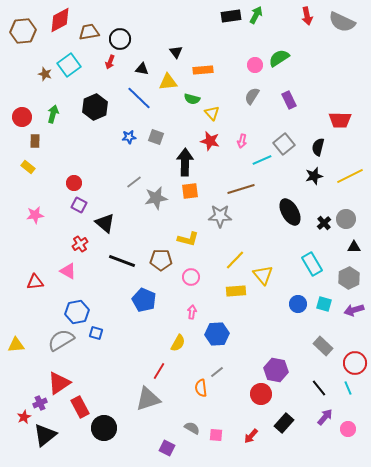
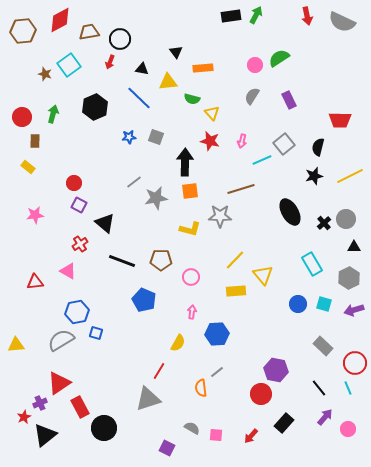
orange rectangle at (203, 70): moved 2 px up
yellow L-shape at (188, 239): moved 2 px right, 10 px up
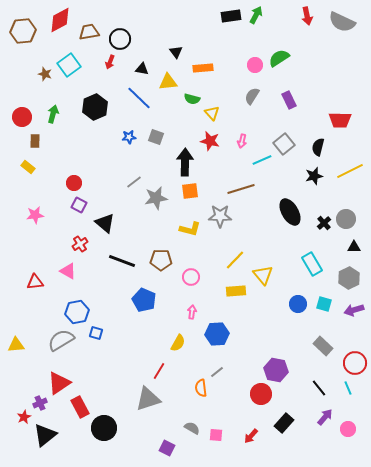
yellow line at (350, 176): moved 5 px up
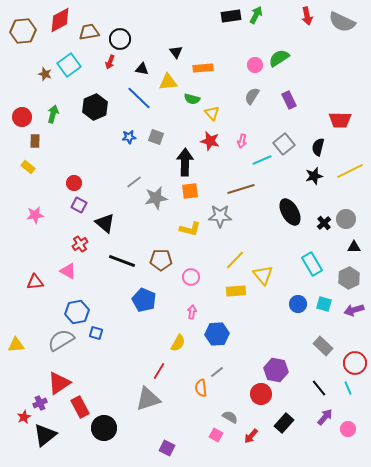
gray semicircle at (192, 428): moved 38 px right, 11 px up
pink square at (216, 435): rotated 24 degrees clockwise
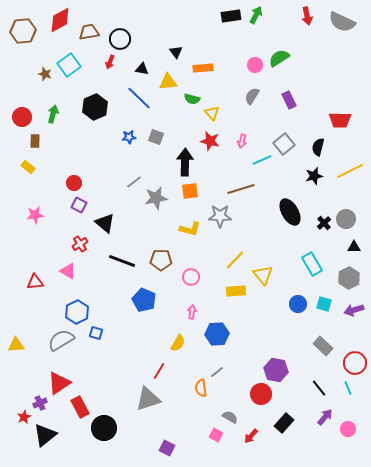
blue hexagon at (77, 312): rotated 15 degrees counterclockwise
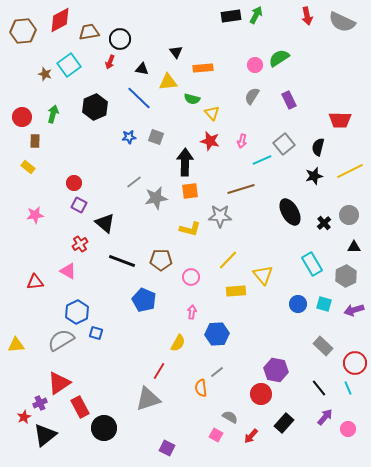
gray circle at (346, 219): moved 3 px right, 4 px up
yellow line at (235, 260): moved 7 px left
gray hexagon at (349, 278): moved 3 px left, 2 px up
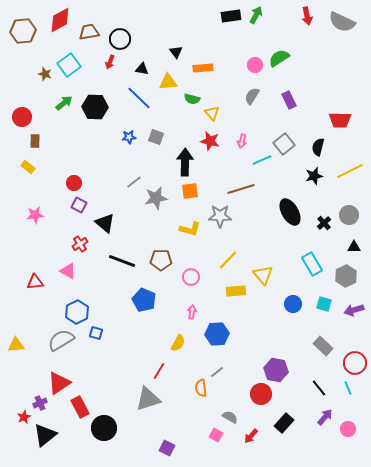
black hexagon at (95, 107): rotated 25 degrees clockwise
green arrow at (53, 114): moved 11 px right, 11 px up; rotated 36 degrees clockwise
blue circle at (298, 304): moved 5 px left
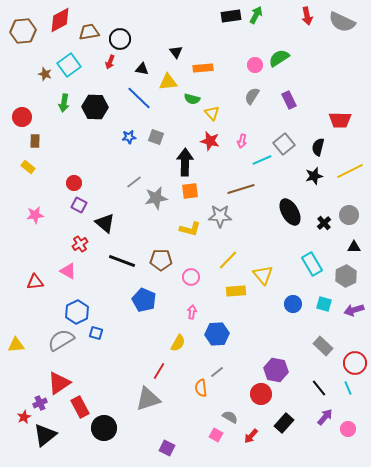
green arrow at (64, 103): rotated 138 degrees clockwise
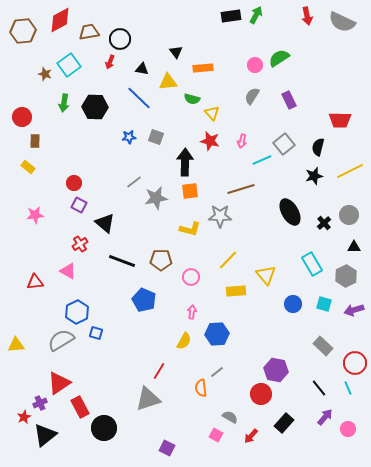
yellow triangle at (263, 275): moved 3 px right
yellow semicircle at (178, 343): moved 6 px right, 2 px up
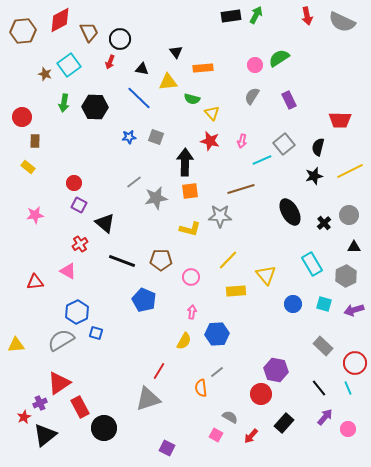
brown trapezoid at (89, 32): rotated 75 degrees clockwise
